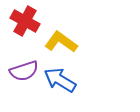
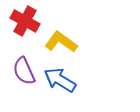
purple semicircle: rotated 84 degrees clockwise
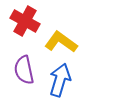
purple semicircle: moved 1 px up; rotated 12 degrees clockwise
blue arrow: rotated 76 degrees clockwise
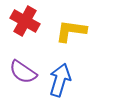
yellow L-shape: moved 10 px right, 11 px up; rotated 28 degrees counterclockwise
purple semicircle: moved 1 px left, 2 px down; rotated 44 degrees counterclockwise
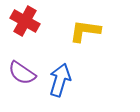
yellow L-shape: moved 14 px right
purple semicircle: moved 1 px left, 1 px down
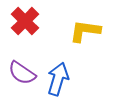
red cross: rotated 16 degrees clockwise
blue arrow: moved 2 px left, 1 px up
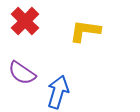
blue arrow: moved 13 px down
